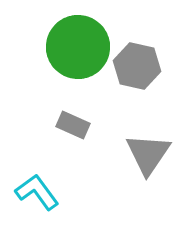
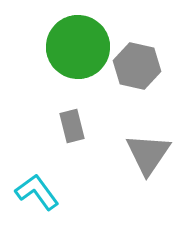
gray rectangle: moved 1 px left, 1 px down; rotated 52 degrees clockwise
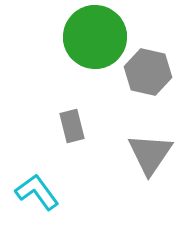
green circle: moved 17 px right, 10 px up
gray hexagon: moved 11 px right, 6 px down
gray triangle: moved 2 px right
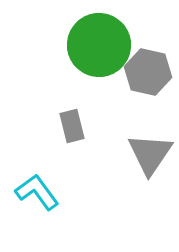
green circle: moved 4 px right, 8 px down
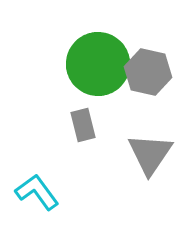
green circle: moved 1 px left, 19 px down
gray rectangle: moved 11 px right, 1 px up
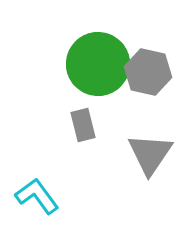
cyan L-shape: moved 4 px down
